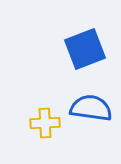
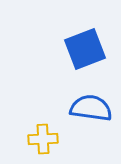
yellow cross: moved 2 px left, 16 px down
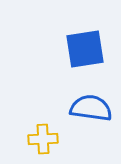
blue square: rotated 12 degrees clockwise
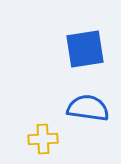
blue semicircle: moved 3 px left
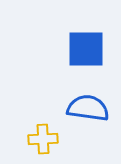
blue square: moved 1 px right; rotated 9 degrees clockwise
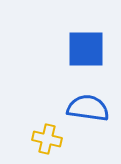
yellow cross: moved 4 px right; rotated 16 degrees clockwise
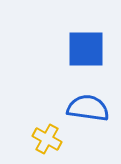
yellow cross: rotated 16 degrees clockwise
